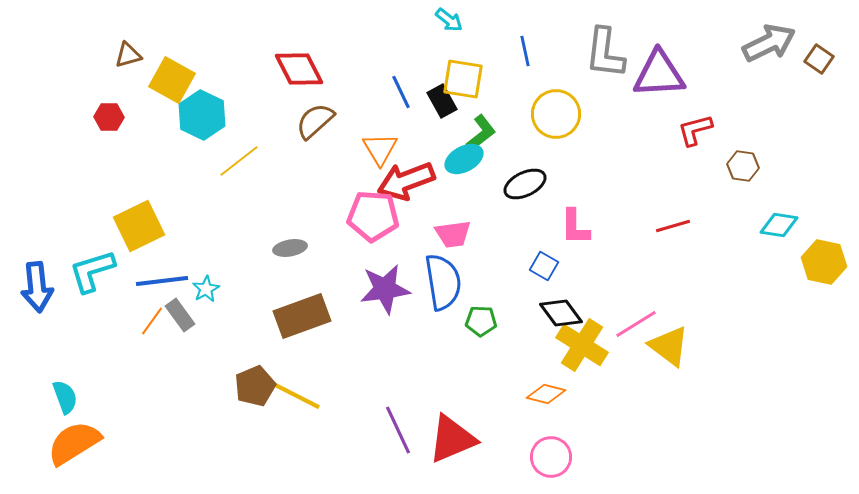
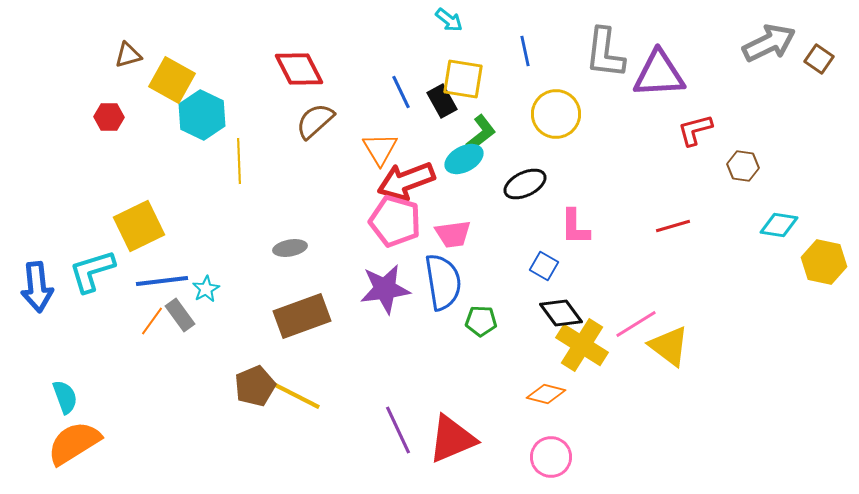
yellow line at (239, 161): rotated 54 degrees counterclockwise
pink pentagon at (373, 216): moved 22 px right, 5 px down; rotated 12 degrees clockwise
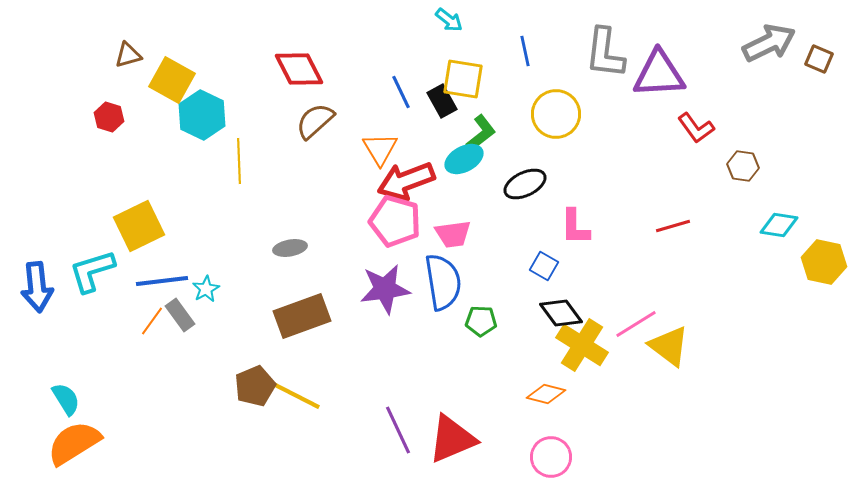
brown square at (819, 59): rotated 12 degrees counterclockwise
red hexagon at (109, 117): rotated 16 degrees clockwise
red L-shape at (695, 130): moved 1 px right, 2 px up; rotated 111 degrees counterclockwise
cyan semicircle at (65, 397): moved 1 px right, 2 px down; rotated 12 degrees counterclockwise
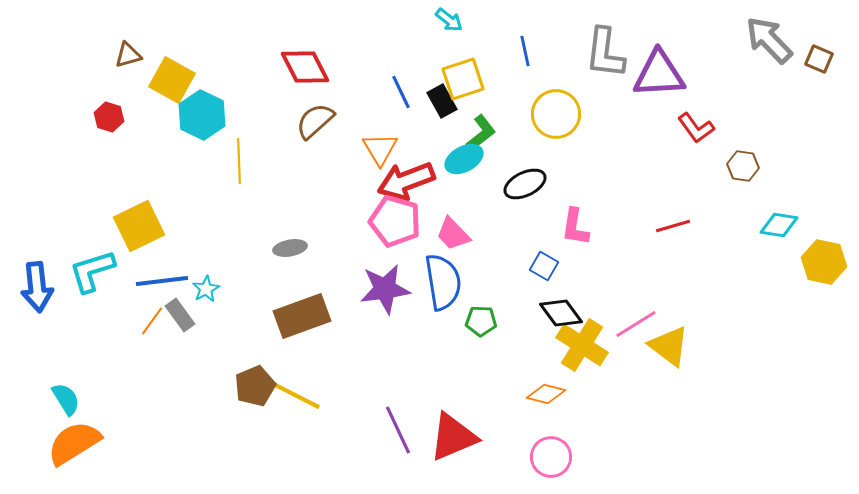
gray arrow at (769, 43): moved 3 px up; rotated 108 degrees counterclockwise
red diamond at (299, 69): moved 6 px right, 2 px up
yellow square at (463, 79): rotated 27 degrees counterclockwise
pink L-shape at (575, 227): rotated 9 degrees clockwise
pink trapezoid at (453, 234): rotated 54 degrees clockwise
red triangle at (452, 439): moved 1 px right, 2 px up
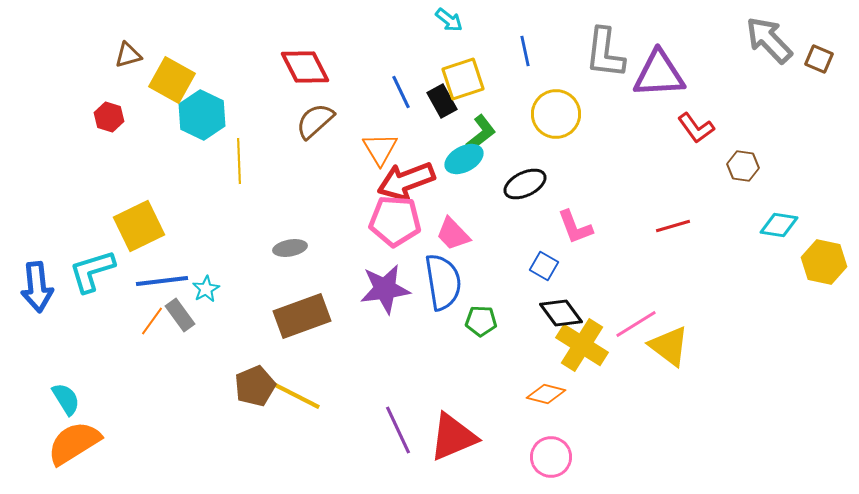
pink pentagon at (395, 221): rotated 12 degrees counterclockwise
pink L-shape at (575, 227): rotated 30 degrees counterclockwise
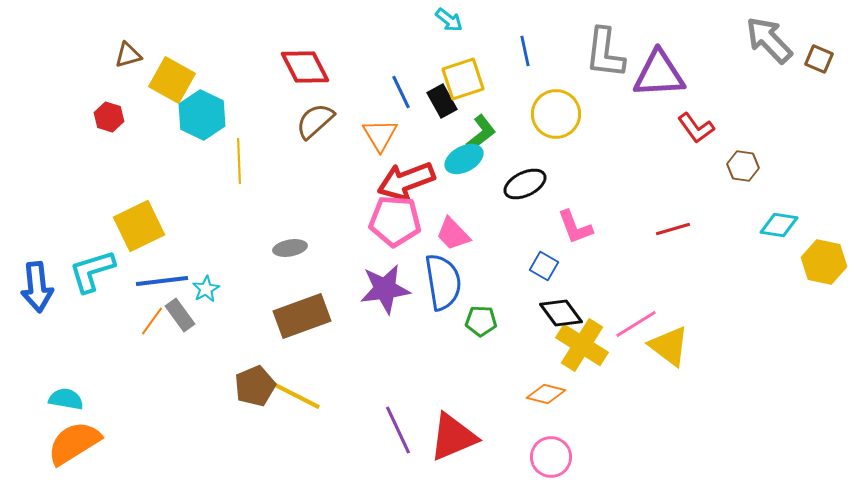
orange triangle at (380, 149): moved 14 px up
red line at (673, 226): moved 3 px down
cyan semicircle at (66, 399): rotated 48 degrees counterclockwise
